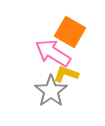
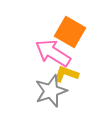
gray star: rotated 16 degrees clockwise
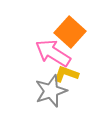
orange square: rotated 12 degrees clockwise
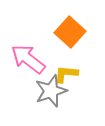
pink arrow: moved 25 px left, 6 px down; rotated 6 degrees clockwise
yellow L-shape: rotated 15 degrees counterclockwise
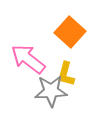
yellow L-shape: rotated 80 degrees counterclockwise
gray star: rotated 16 degrees clockwise
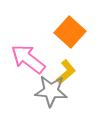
yellow L-shape: moved 2 px up; rotated 145 degrees counterclockwise
gray star: rotated 8 degrees clockwise
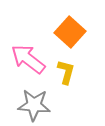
yellow L-shape: rotated 35 degrees counterclockwise
gray star: moved 17 px left, 14 px down
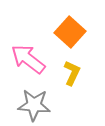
yellow L-shape: moved 6 px right, 1 px down; rotated 10 degrees clockwise
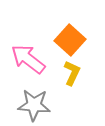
orange square: moved 8 px down
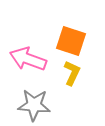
orange square: moved 1 px right, 1 px down; rotated 24 degrees counterclockwise
pink arrow: rotated 18 degrees counterclockwise
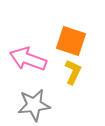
yellow L-shape: moved 1 px right, 1 px up
gray star: rotated 12 degrees counterclockwise
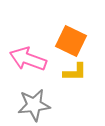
orange square: rotated 8 degrees clockwise
yellow L-shape: moved 2 px right; rotated 65 degrees clockwise
